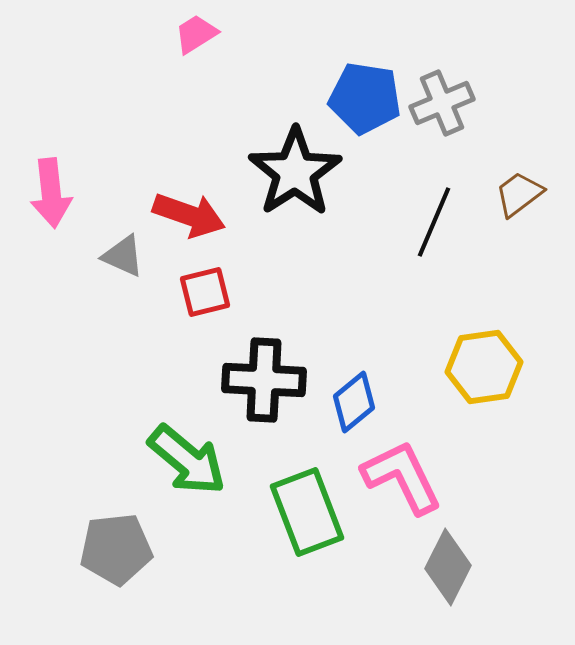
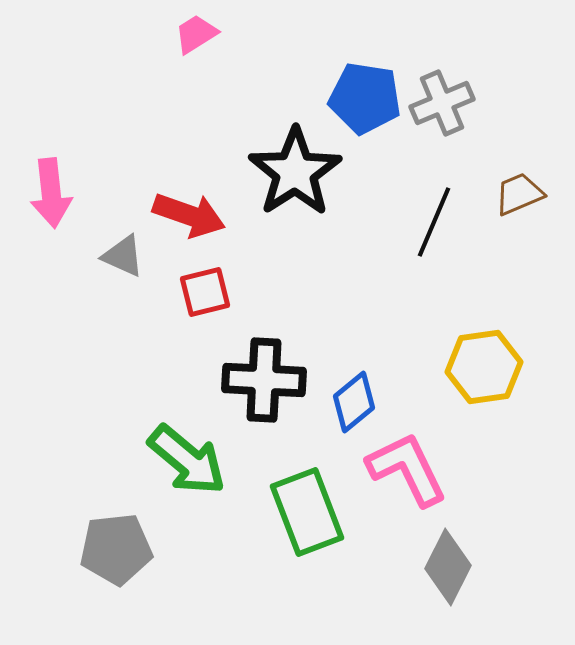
brown trapezoid: rotated 14 degrees clockwise
pink L-shape: moved 5 px right, 8 px up
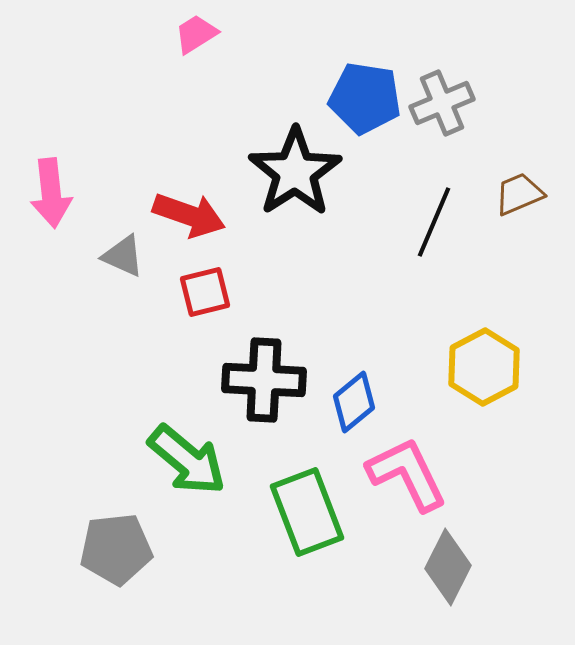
yellow hexagon: rotated 20 degrees counterclockwise
pink L-shape: moved 5 px down
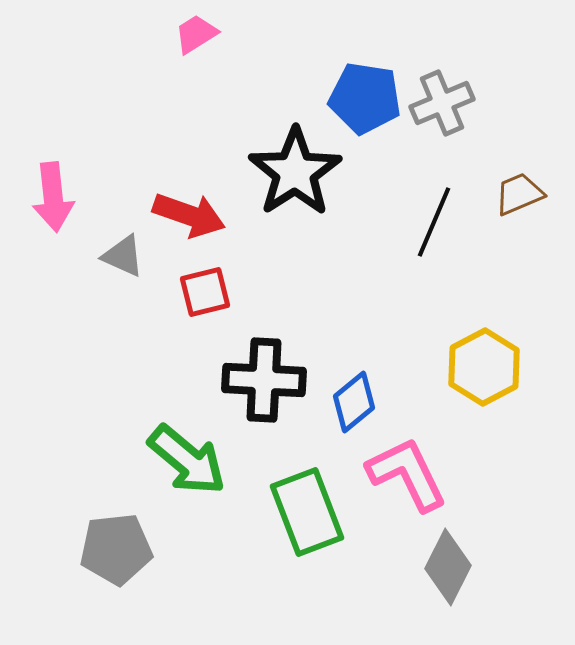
pink arrow: moved 2 px right, 4 px down
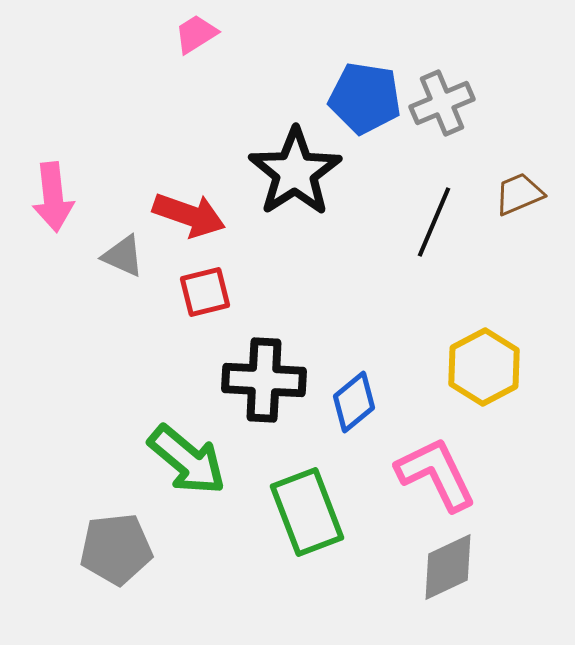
pink L-shape: moved 29 px right
gray diamond: rotated 38 degrees clockwise
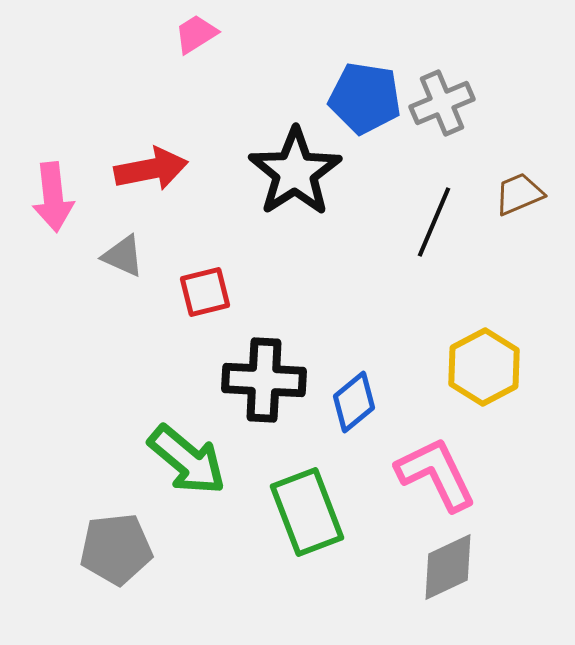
red arrow: moved 38 px left, 46 px up; rotated 30 degrees counterclockwise
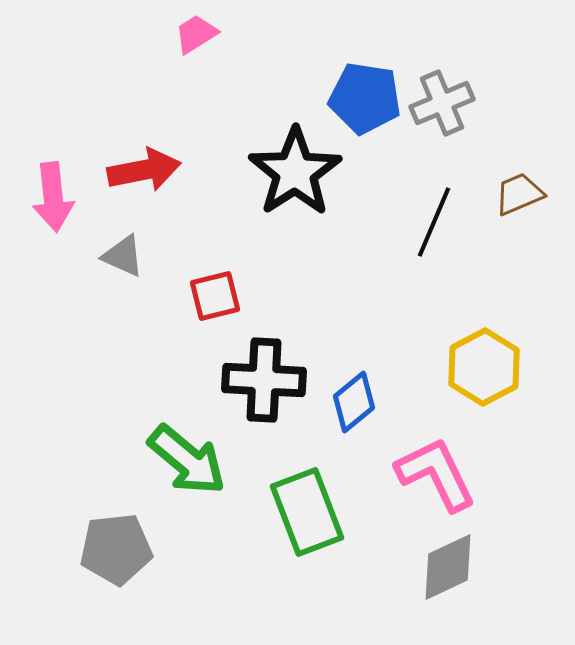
red arrow: moved 7 px left, 1 px down
red square: moved 10 px right, 4 px down
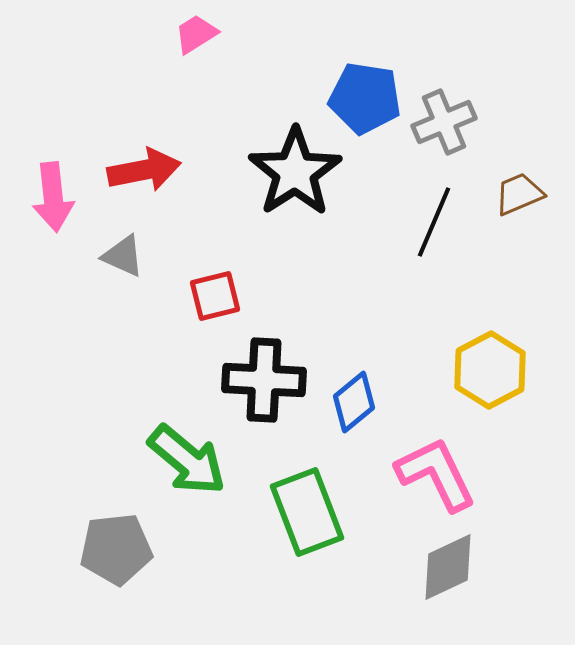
gray cross: moved 2 px right, 19 px down
yellow hexagon: moved 6 px right, 3 px down
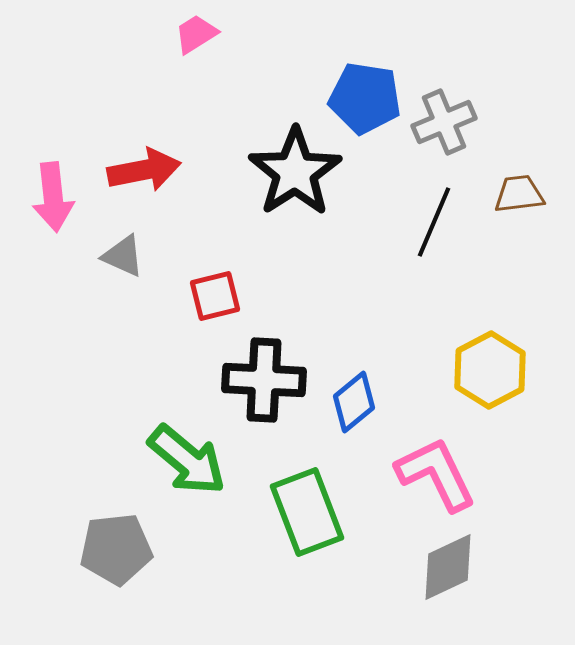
brown trapezoid: rotated 16 degrees clockwise
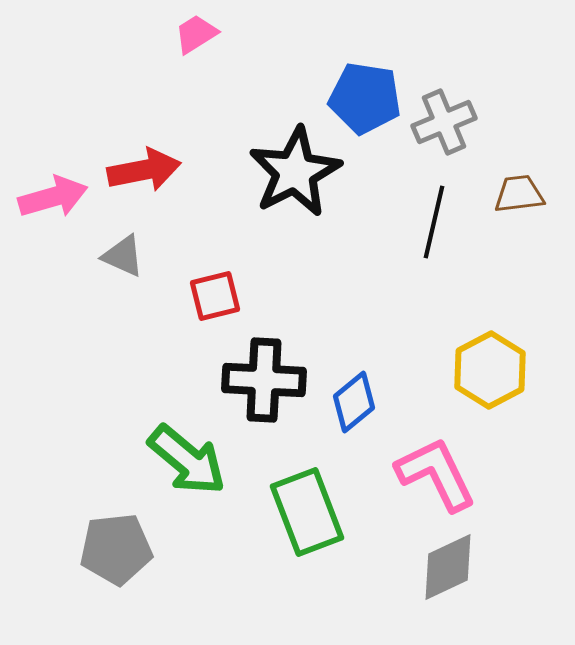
black star: rotated 6 degrees clockwise
pink arrow: rotated 100 degrees counterclockwise
black line: rotated 10 degrees counterclockwise
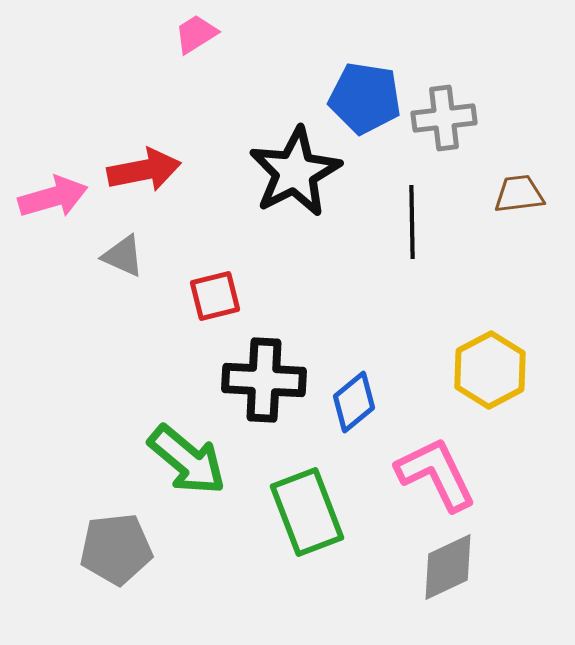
gray cross: moved 4 px up; rotated 16 degrees clockwise
black line: moved 22 px left; rotated 14 degrees counterclockwise
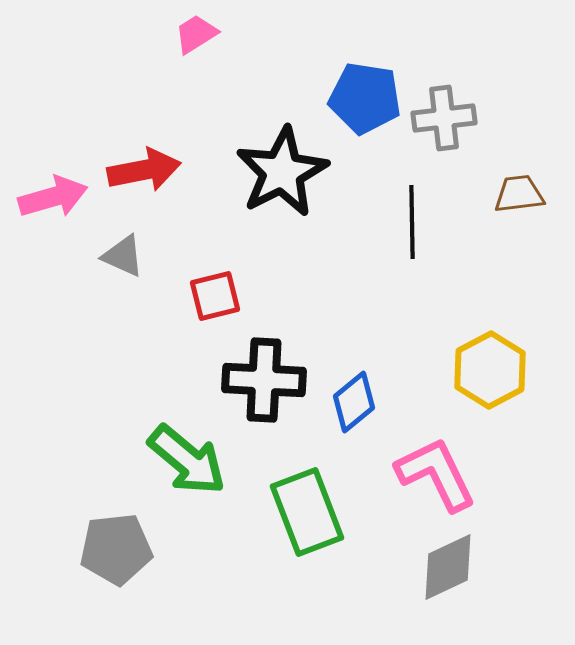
black star: moved 13 px left
